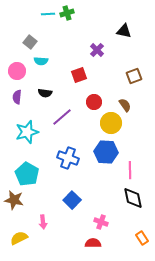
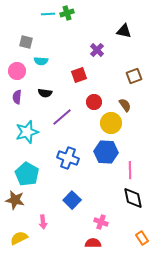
gray square: moved 4 px left; rotated 24 degrees counterclockwise
brown star: moved 1 px right
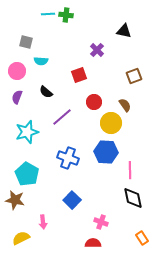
green cross: moved 1 px left, 2 px down; rotated 24 degrees clockwise
black semicircle: moved 1 px right, 1 px up; rotated 32 degrees clockwise
purple semicircle: rotated 16 degrees clockwise
yellow semicircle: moved 2 px right
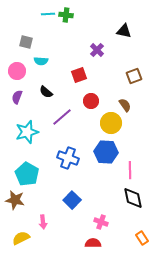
red circle: moved 3 px left, 1 px up
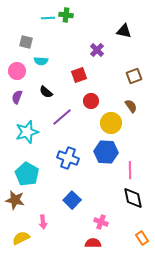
cyan line: moved 4 px down
brown semicircle: moved 6 px right, 1 px down
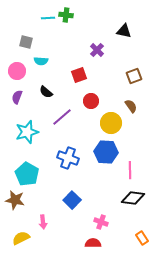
black diamond: rotated 70 degrees counterclockwise
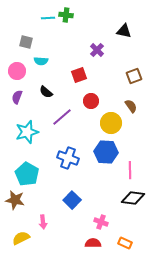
orange rectangle: moved 17 px left, 5 px down; rotated 32 degrees counterclockwise
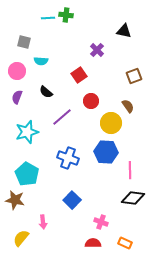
gray square: moved 2 px left
red square: rotated 14 degrees counterclockwise
brown semicircle: moved 3 px left
yellow semicircle: rotated 24 degrees counterclockwise
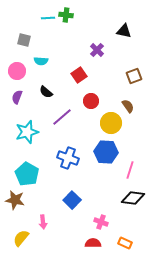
gray square: moved 2 px up
pink line: rotated 18 degrees clockwise
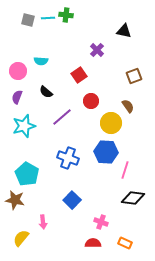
gray square: moved 4 px right, 20 px up
pink circle: moved 1 px right
cyan star: moved 3 px left, 6 px up
pink line: moved 5 px left
